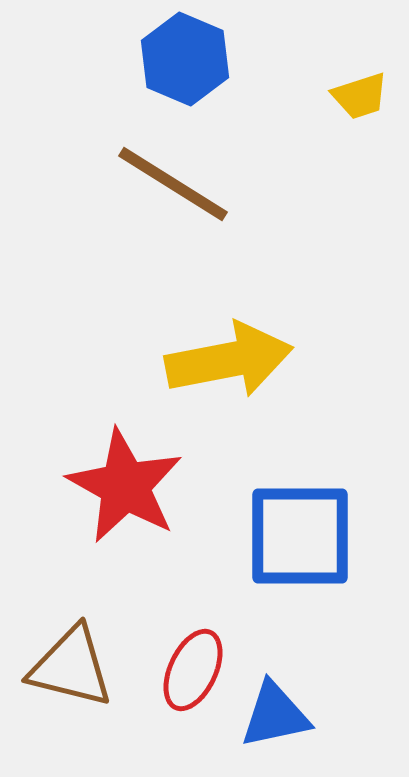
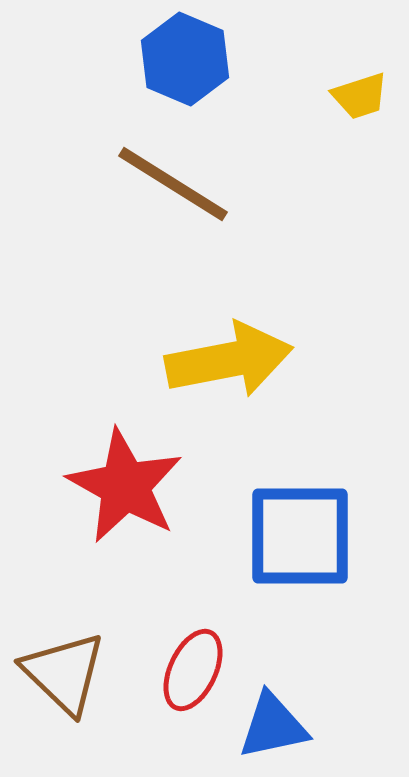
brown triangle: moved 7 px left, 6 px down; rotated 30 degrees clockwise
blue triangle: moved 2 px left, 11 px down
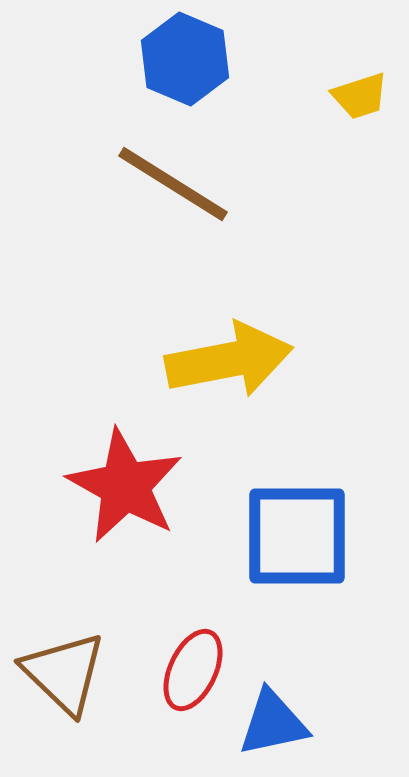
blue square: moved 3 px left
blue triangle: moved 3 px up
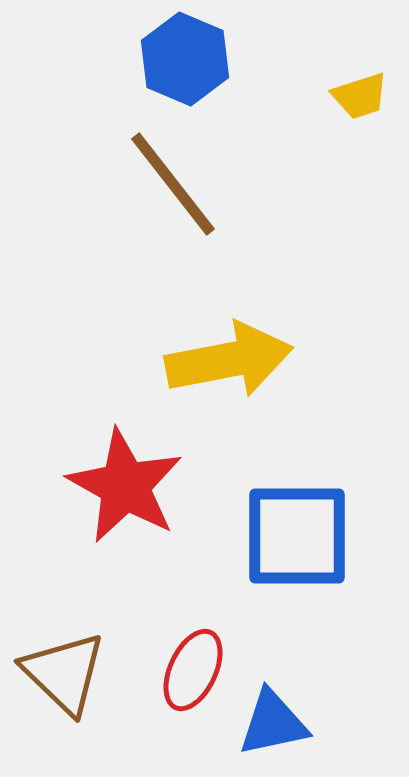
brown line: rotated 20 degrees clockwise
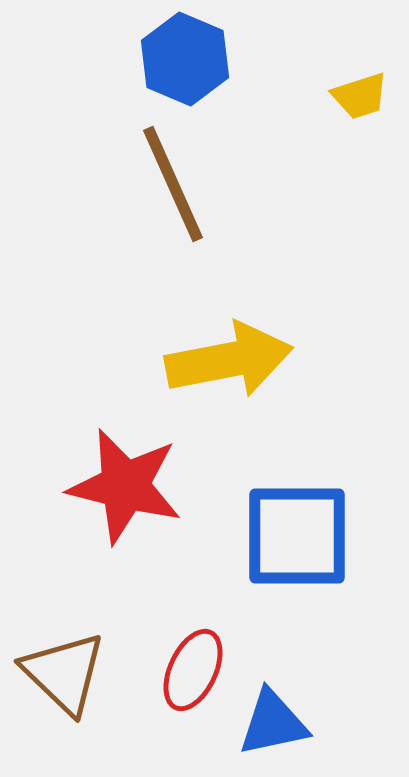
brown line: rotated 14 degrees clockwise
red star: rotated 15 degrees counterclockwise
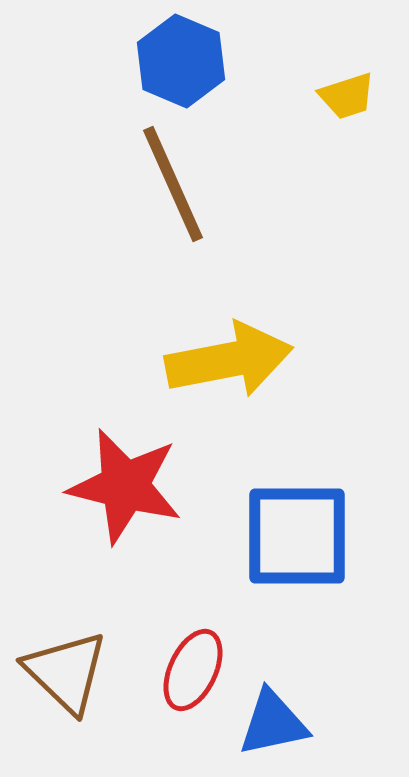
blue hexagon: moved 4 px left, 2 px down
yellow trapezoid: moved 13 px left
brown triangle: moved 2 px right, 1 px up
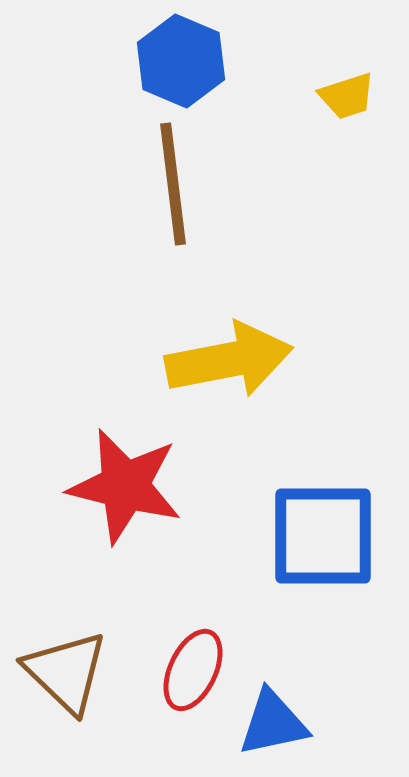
brown line: rotated 17 degrees clockwise
blue square: moved 26 px right
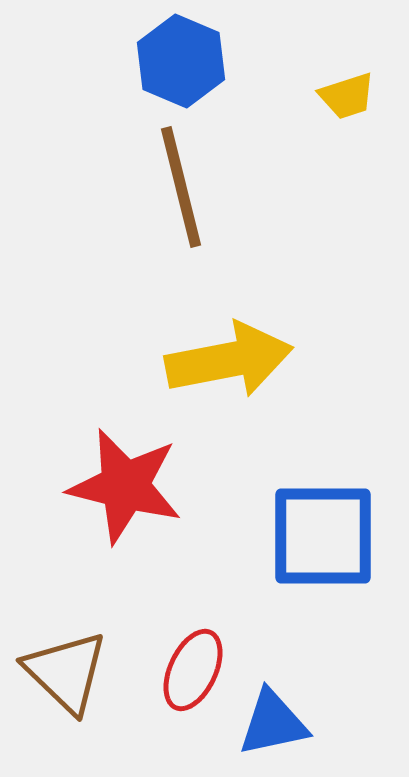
brown line: moved 8 px right, 3 px down; rotated 7 degrees counterclockwise
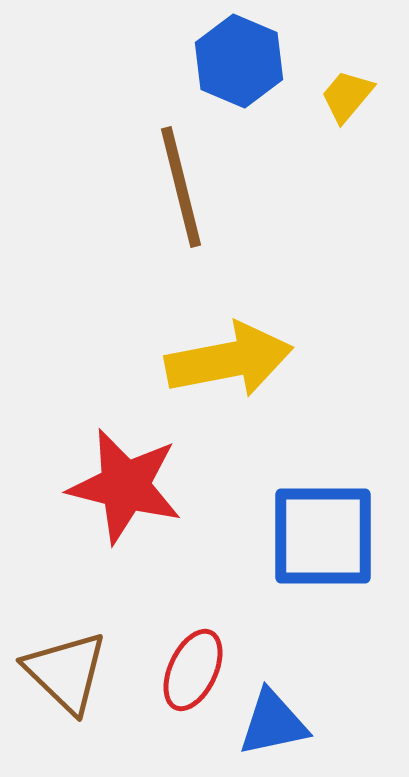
blue hexagon: moved 58 px right
yellow trapezoid: rotated 148 degrees clockwise
